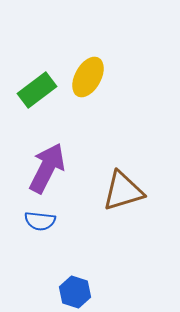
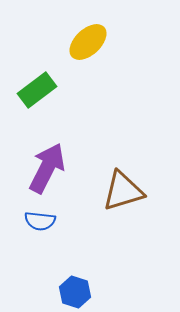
yellow ellipse: moved 35 px up; rotated 18 degrees clockwise
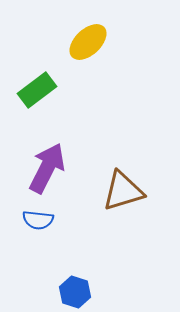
blue semicircle: moved 2 px left, 1 px up
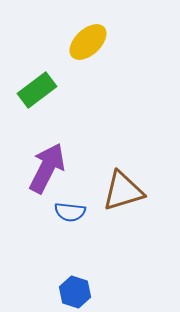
blue semicircle: moved 32 px right, 8 px up
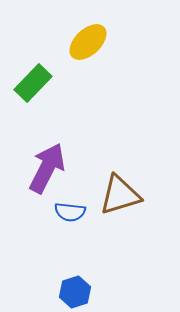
green rectangle: moved 4 px left, 7 px up; rotated 9 degrees counterclockwise
brown triangle: moved 3 px left, 4 px down
blue hexagon: rotated 24 degrees clockwise
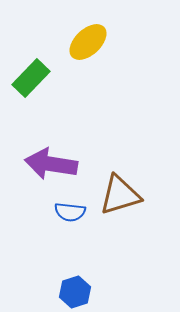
green rectangle: moved 2 px left, 5 px up
purple arrow: moved 4 px right, 4 px up; rotated 108 degrees counterclockwise
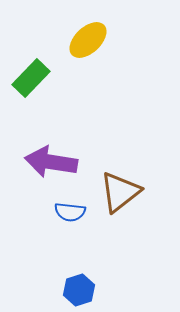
yellow ellipse: moved 2 px up
purple arrow: moved 2 px up
brown triangle: moved 3 px up; rotated 21 degrees counterclockwise
blue hexagon: moved 4 px right, 2 px up
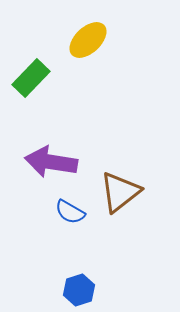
blue semicircle: rotated 24 degrees clockwise
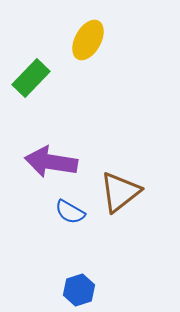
yellow ellipse: rotated 18 degrees counterclockwise
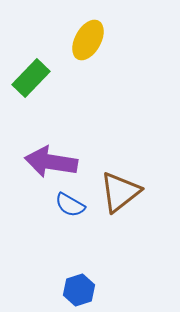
blue semicircle: moved 7 px up
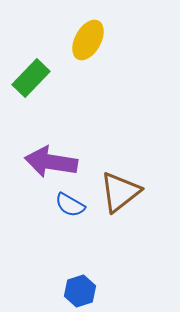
blue hexagon: moved 1 px right, 1 px down
